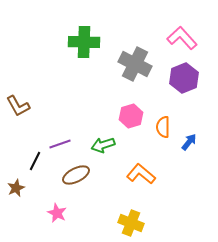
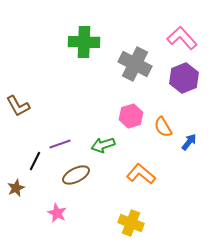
orange semicircle: rotated 30 degrees counterclockwise
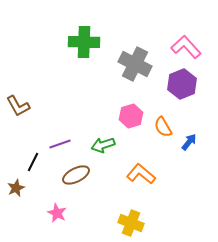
pink L-shape: moved 4 px right, 9 px down
purple hexagon: moved 2 px left, 6 px down
black line: moved 2 px left, 1 px down
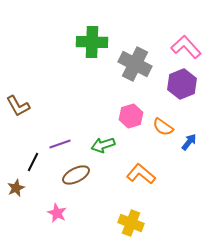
green cross: moved 8 px right
orange semicircle: rotated 25 degrees counterclockwise
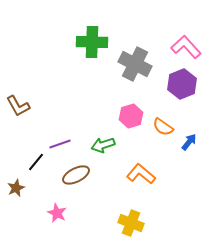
black line: moved 3 px right; rotated 12 degrees clockwise
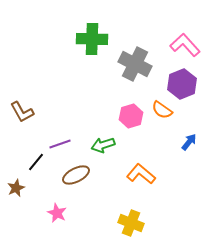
green cross: moved 3 px up
pink L-shape: moved 1 px left, 2 px up
brown L-shape: moved 4 px right, 6 px down
orange semicircle: moved 1 px left, 17 px up
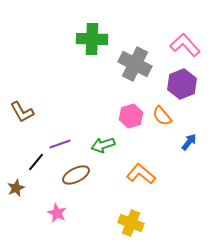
orange semicircle: moved 6 px down; rotated 15 degrees clockwise
